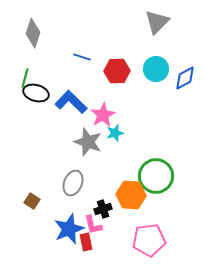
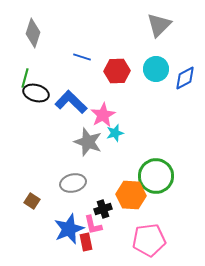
gray triangle: moved 2 px right, 3 px down
gray ellipse: rotated 55 degrees clockwise
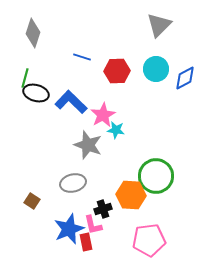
cyan star: moved 1 px right, 3 px up; rotated 24 degrees clockwise
gray star: moved 3 px down
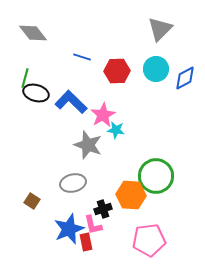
gray triangle: moved 1 px right, 4 px down
gray diamond: rotated 56 degrees counterclockwise
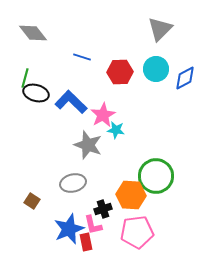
red hexagon: moved 3 px right, 1 px down
pink pentagon: moved 12 px left, 8 px up
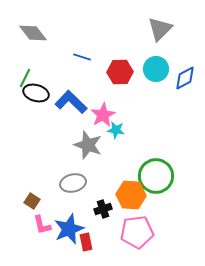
green line: rotated 12 degrees clockwise
pink L-shape: moved 51 px left
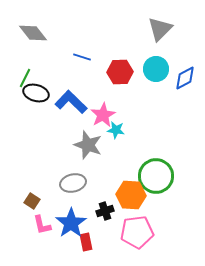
black cross: moved 2 px right, 2 px down
blue star: moved 2 px right, 6 px up; rotated 12 degrees counterclockwise
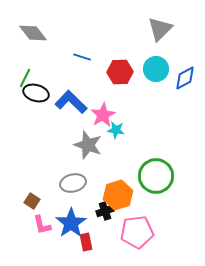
orange hexagon: moved 13 px left; rotated 20 degrees counterclockwise
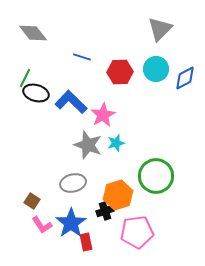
cyan star: moved 13 px down; rotated 24 degrees counterclockwise
pink L-shape: rotated 20 degrees counterclockwise
